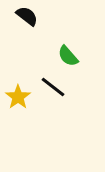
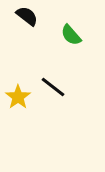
green semicircle: moved 3 px right, 21 px up
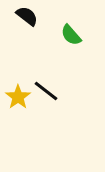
black line: moved 7 px left, 4 px down
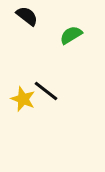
green semicircle: rotated 100 degrees clockwise
yellow star: moved 5 px right, 2 px down; rotated 15 degrees counterclockwise
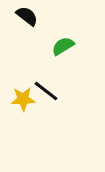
green semicircle: moved 8 px left, 11 px down
yellow star: rotated 25 degrees counterclockwise
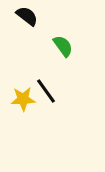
green semicircle: rotated 85 degrees clockwise
black line: rotated 16 degrees clockwise
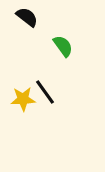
black semicircle: moved 1 px down
black line: moved 1 px left, 1 px down
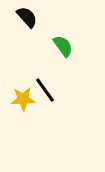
black semicircle: rotated 10 degrees clockwise
black line: moved 2 px up
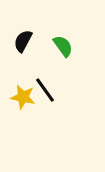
black semicircle: moved 4 px left, 24 px down; rotated 110 degrees counterclockwise
yellow star: moved 2 px up; rotated 15 degrees clockwise
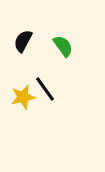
black line: moved 1 px up
yellow star: rotated 25 degrees counterclockwise
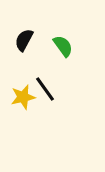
black semicircle: moved 1 px right, 1 px up
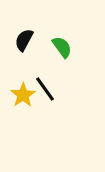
green semicircle: moved 1 px left, 1 px down
yellow star: moved 2 px up; rotated 20 degrees counterclockwise
